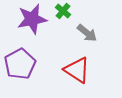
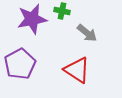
green cross: moved 1 px left; rotated 28 degrees counterclockwise
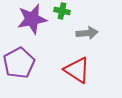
gray arrow: rotated 45 degrees counterclockwise
purple pentagon: moved 1 px left, 1 px up
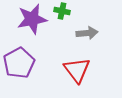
red triangle: rotated 20 degrees clockwise
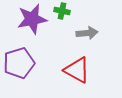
purple pentagon: rotated 12 degrees clockwise
red triangle: rotated 24 degrees counterclockwise
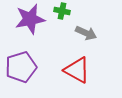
purple star: moved 2 px left
gray arrow: moved 1 px left; rotated 30 degrees clockwise
purple pentagon: moved 2 px right, 4 px down
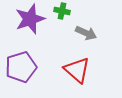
purple star: rotated 8 degrees counterclockwise
red triangle: rotated 12 degrees clockwise
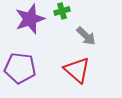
green cross: rotated 28 degrees counterclockwise
gray arrow: moved 3 px down; rotated 20 degrees clockwise
purple pentagon: moved 1 px left, 1 px down; rotated 24 degrees clockwise
